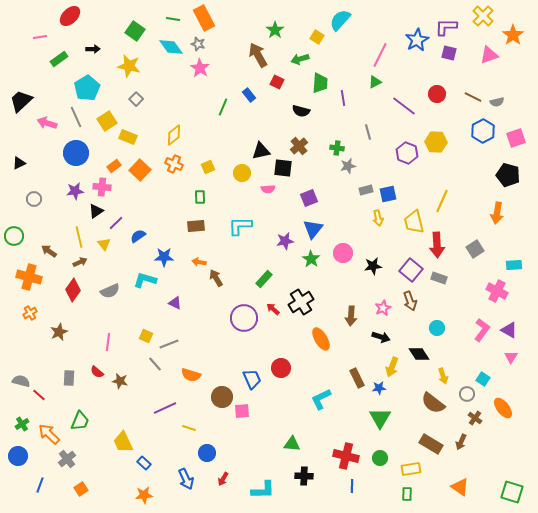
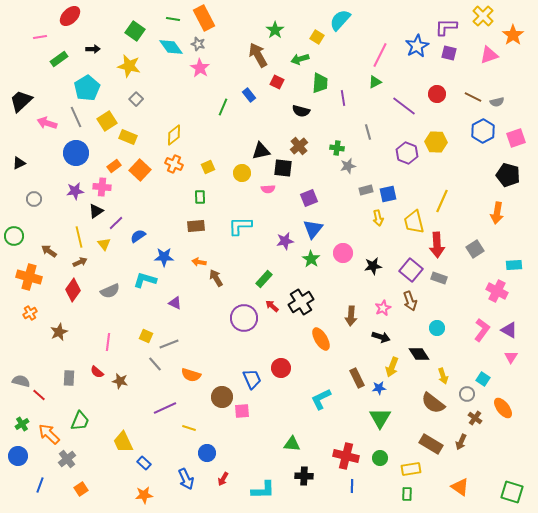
blue star at (417, 40): moved 6 px down
red arrow at (273, 309): moved 1 px left, 3 px up
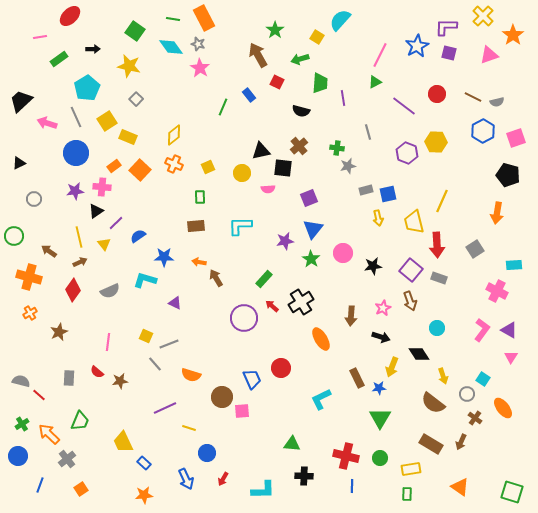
brown star at (120, 381): rotated 21 degrees counterclockwise
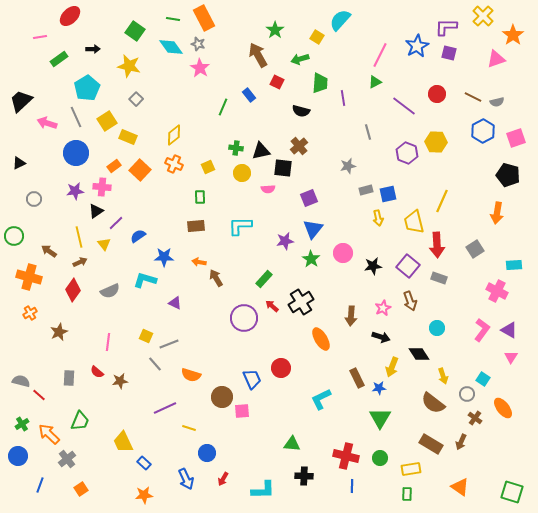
pink triangle at (489, 55): moved 7 px right, 4 px down
green cross at (337, 148): moved 101 px left
purple square at (411, 270): moved 3 px left, 4 px up
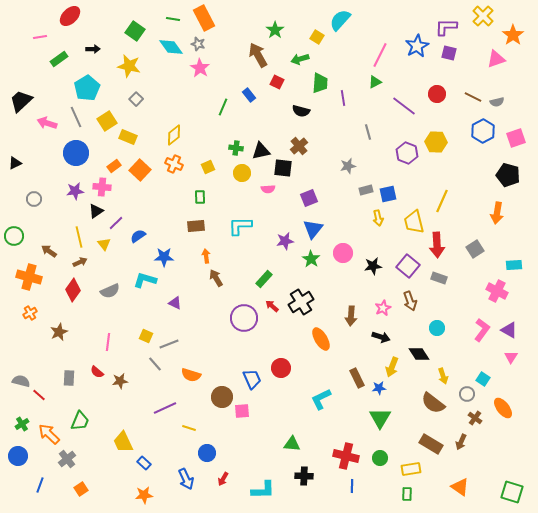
black triangle at (19, 163): moved 4 px left
orange arrow at (199, 262): moved 7 px right, 6 px up; rotated 72 degrees clockwise
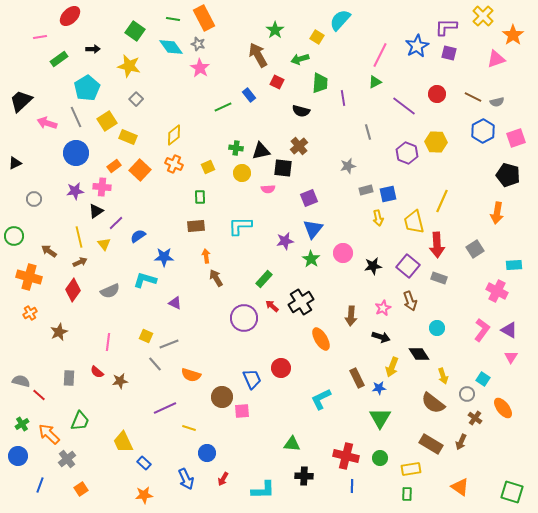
green line at (223, 107): rotated 42 degrees clockwise
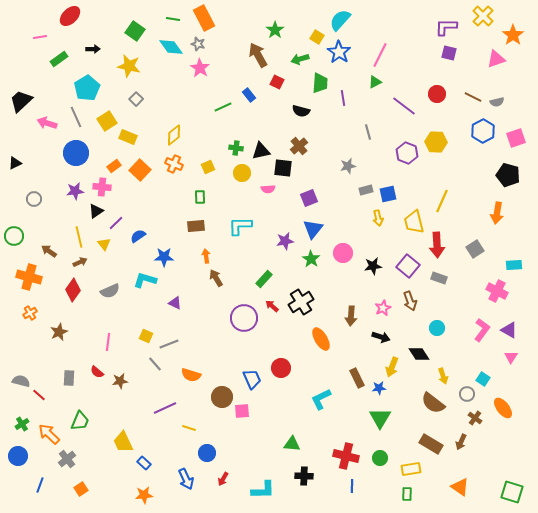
blue star at (417, 46): moved 78 px left, 6 px down; rotated 10 degrees counterclockwise
